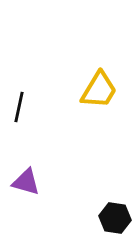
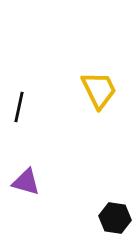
yellow trapezoid: rotated 57 degrees counterclockwise
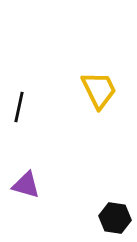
purple triangle: moved 3 px down
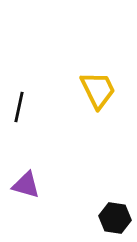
yellow trapezoid: moved 1 px left
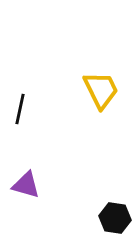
yellow trapezoid: moved 3 px right
black line: moved 1 px right, 2 px down
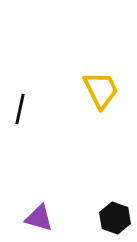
purple triangle: moved 13 px right, 33 px down
black hexagon: rotated 12 degrees clockwise
